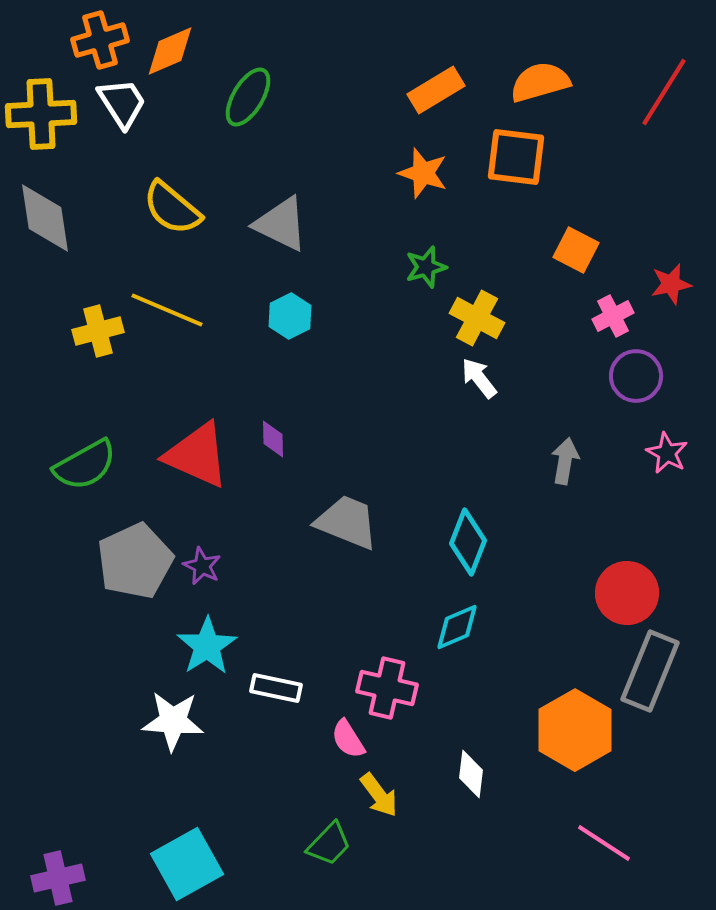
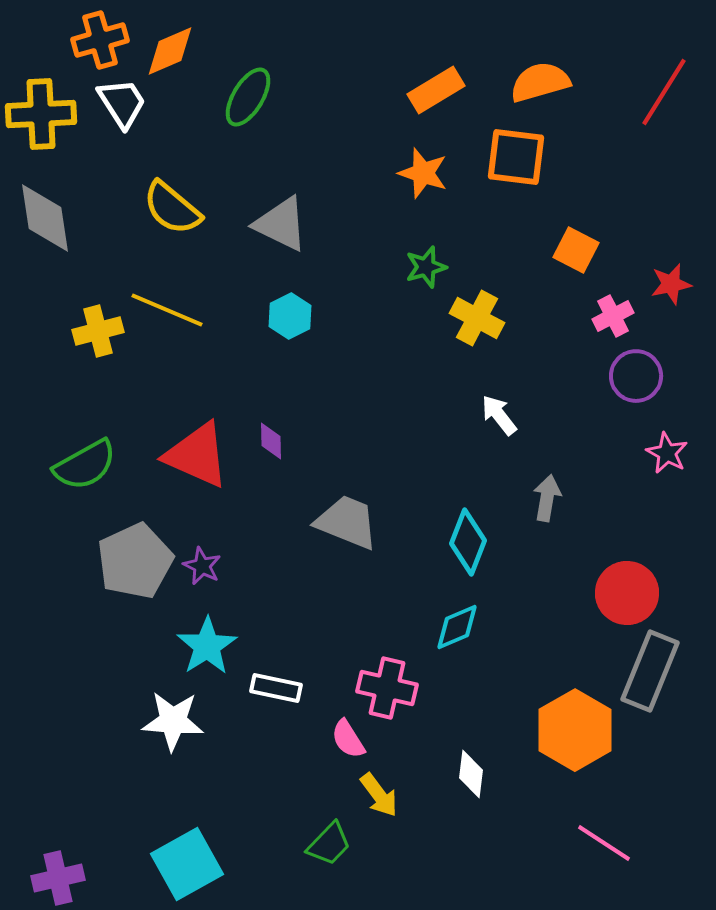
white arrow at (479, 378): moved 20 px right, 37 px down
purple diamond at (273, 439): moved 2 px left, 2 px down
gray arrow at (565, 461): moved 18 px left, 37 px down
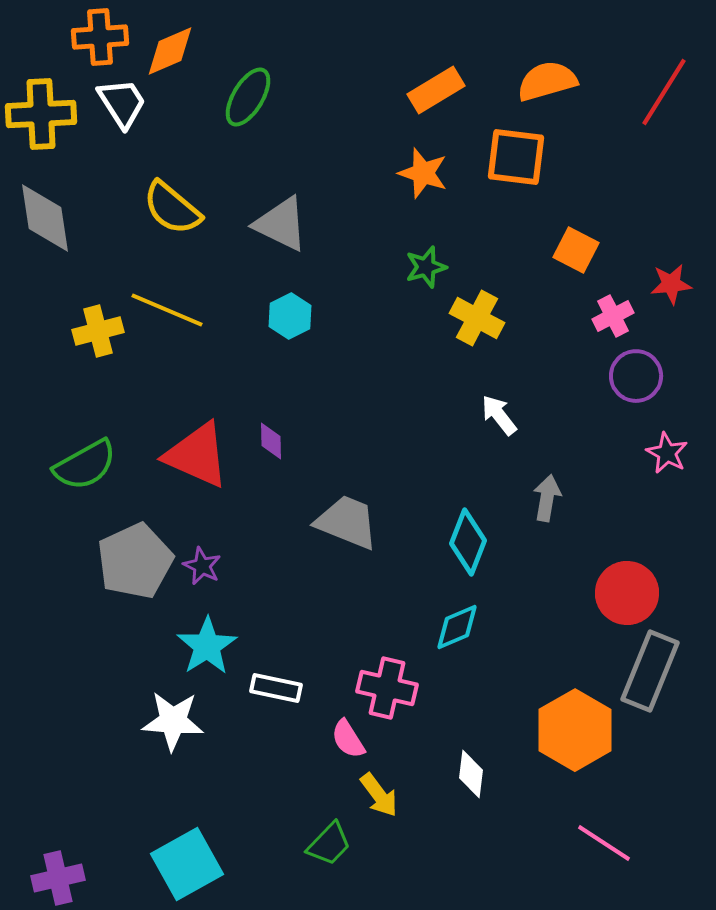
orange cross at (100, 40): moved 3 px up; rotated 12 degrees clockwise
orange semicircle at (540, 82): moved 7 px right, 1 px up
red star at (671, 284): rotated 6 degrees clockwise
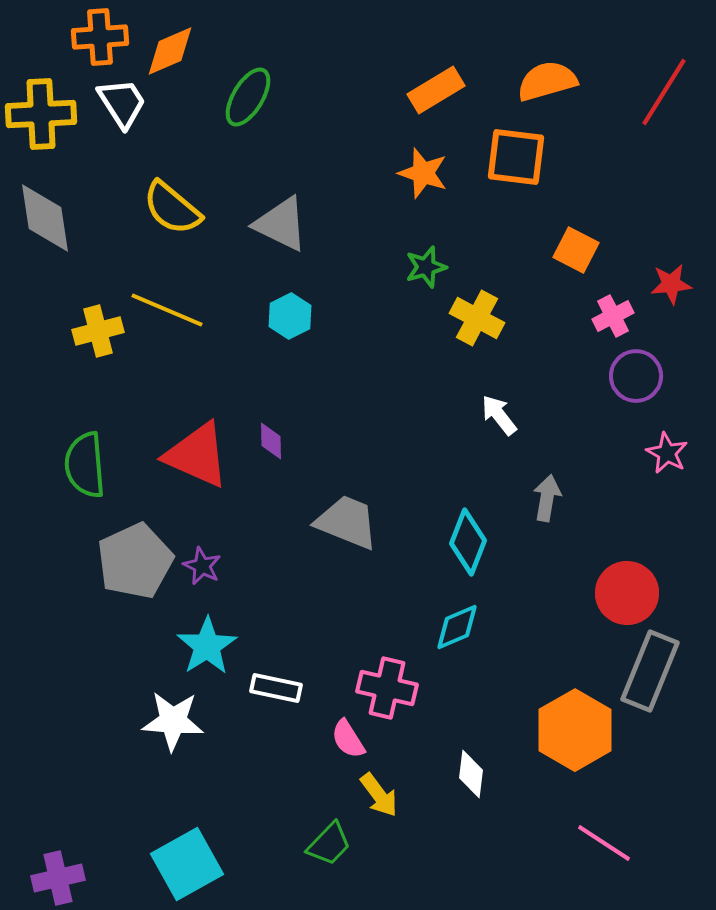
green semicircle at (85, 465): rotated 114 degrees clockwise
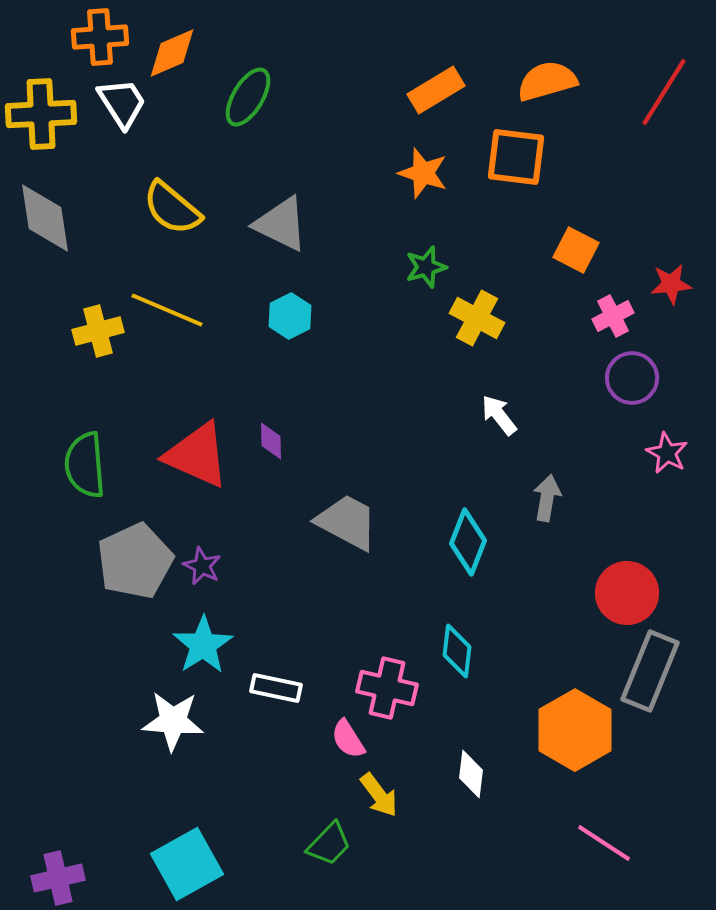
orange diamond at (170, 51): moved 2 px right, 2 px down
purple circle at (636, 376): moved 4 px left, 2 px down
gray trapezoid at (347, 522): rotated 6 degrees clockwise
cyan diamond at (457, 627): moved 24 px down; rotated 60 degrees counterclockwise
cyan star at (207, 646): moved 4 px left, 1 px up
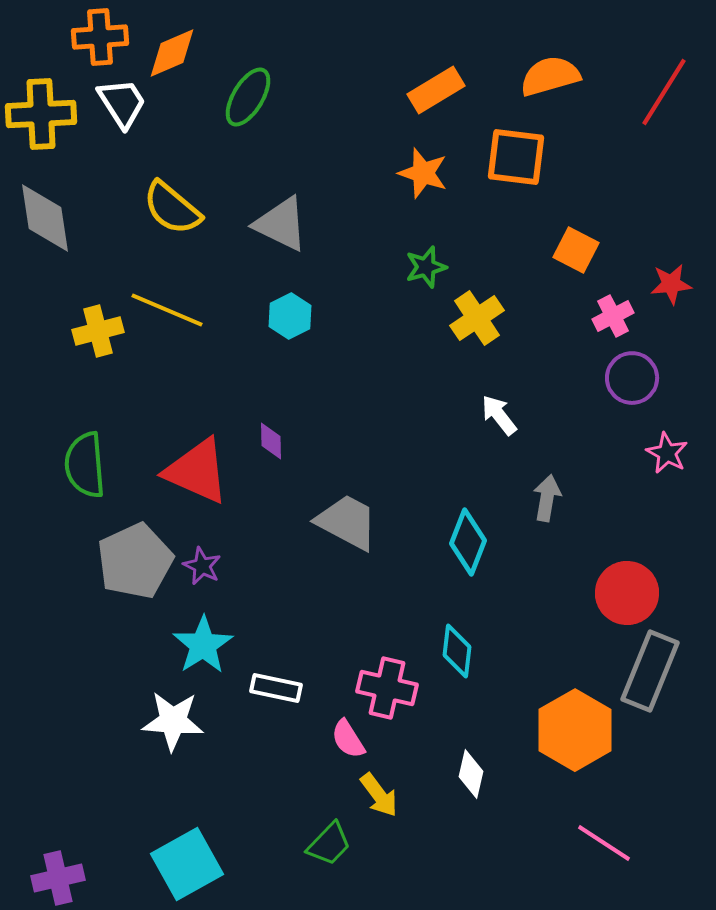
orange semicircle at (547, 81): moved 3 px right, 5 px up
yellow cross at (477, 318): rotated 28 degrees clockwise
red triangle at (197, 455): moved 16 px down
white diamond at (471, 774): rotated 6 degrees clockwise
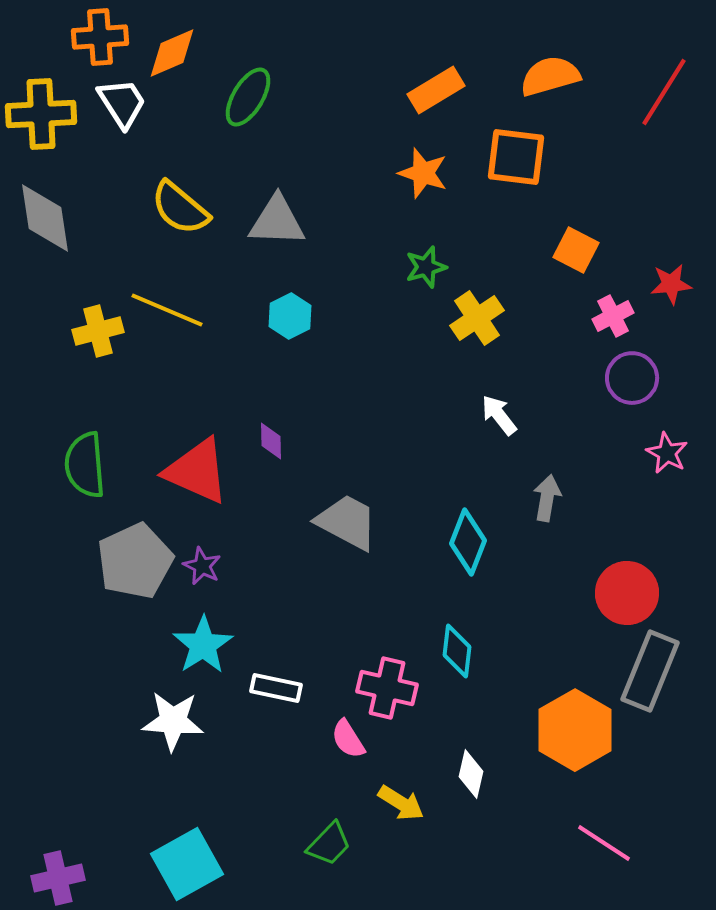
yellow semicircle at (172, 208): moved 8 px right
gray triangle at (281, 224): moved 4 px left, 3 px up; rotated 24 degrees counterclockwise
yellow arrow at (379, 795): moved 22 px right, 8 px down; rotated 21 degrees counterclockwise
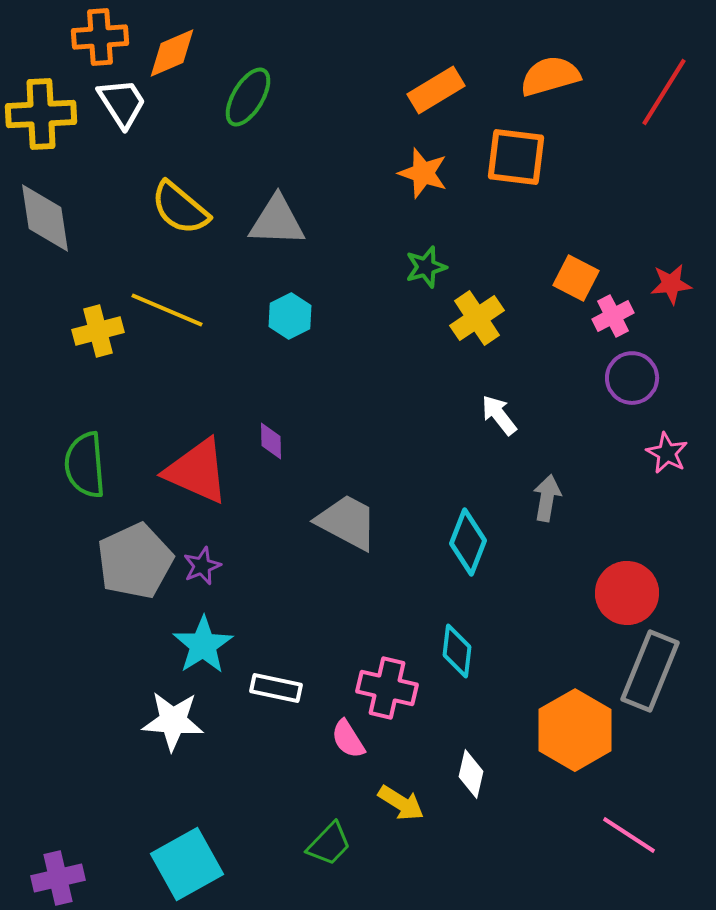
orange square at (576, 250): moved 28 px down
purple star at (202, 566): rotated 24 degrees clockwise
pink line at (604, 843): moved 25 px right, 8 px up
